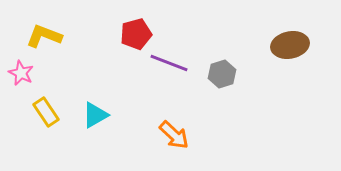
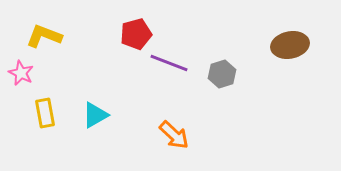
yellow rectangle: moved 1 px left, 1 px down; rotated 24 degrees clockwise
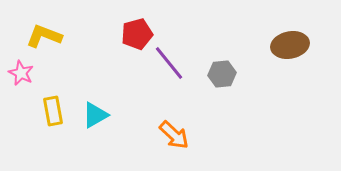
red pentagon: moved 1 px right
purple line: rotated 30 degrees clockwise
gray hexagon: rotated 12 degrees clockwise
yellow rectangle: moved 8 px right, 2 px up
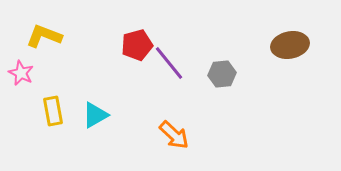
red pentagon: moved 11 px down
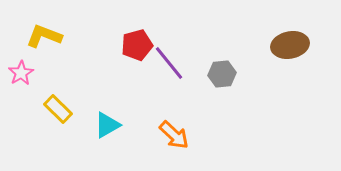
pink star: rotated 15 degrees clockwise
yellow rectangle: moved 5 px right, 2 px up; rotated 36 degrees counterclockwise
cyan triangle: moved 12 px right, 10 px down
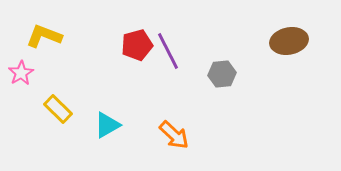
brown ellipse: moved 1 px left, 4 px up
purple line: moved 1 px left, 12 px up; rotated 12 degrees clockwise
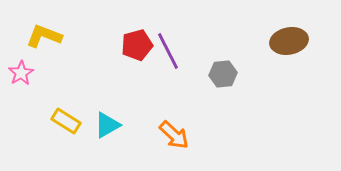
gray hexagon: moved 1 px right
yellow rectangle: moved 8 px right, 12 px down; rotated 12 degrees counterclockwise
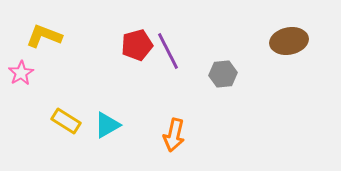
orange arrow: rotated 60 degrees clockwise
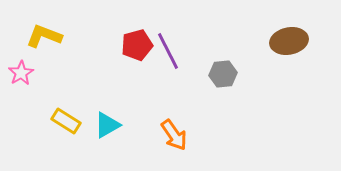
orange arrow: rotated 48 degrees counterclockwise
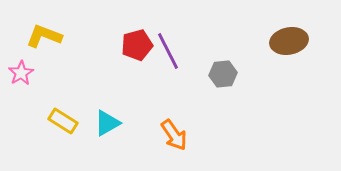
yellow rectangle: moved 3 px left
cyan triangle: moved 2 px up
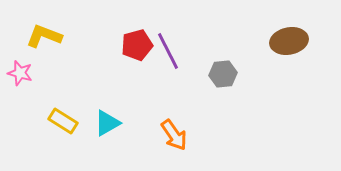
pink star: moved 1 px left; rotated 25 degrees counterclockwise
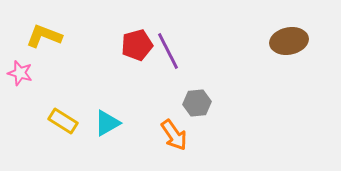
gray hexagon: moved 26 px left, 29 px down
